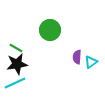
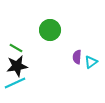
black star: moved 2 px down
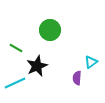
purple semicircle: moved 21 px down
black star: moved 20 px right; rotated 15 degrees counterclockwise
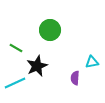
cyan triangle: moved 1 px right; rotated 24 degrees clockwise
purple semicircle: moved 2 px left
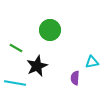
cyan line: rotated 35 degrees clockwise
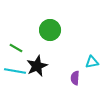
cyan line: moved 12 px up
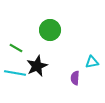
cyan line: moved 2 px down
